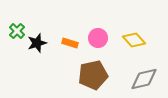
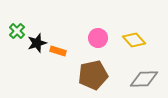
orange rectangle: moved 12 px left, 8 px down
gray diamond: rotated 12 degrees clockwise
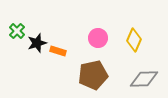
yellow diamond: rotated 65 degrees clockwise
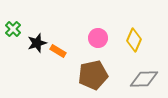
green cross: moved 4 px left, 2 px up
orange rectangle: rotated 14 degrees clockwise
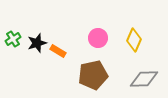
green cross: moved 10 px down; rotated 14 degrees clockwise
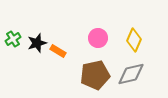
brown pentagon: moved 2 px right
gray diamond: moved 13 px left, 5 px up; rotated 12 degrees counterclockwise
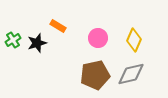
green cross: moved 1 px down
orange rectangle: moved 25 px up
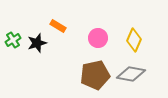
gray diamond: rotated 24 degrees clockwise
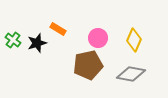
orange rectangle: moved 3 px down
green cross: rotated 21 degrees counterclockwise
brown pentagon: moved 7 px left, 10 px up
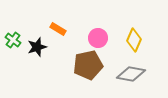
black star: moved 4 px down
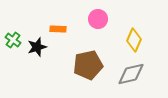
orange rectangle: rotated 28 degrees counterclockwise
pink circle: moved 19 px up
gray diamond: rotated 24 degrees counterclockwise
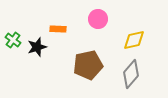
yellow diamond: rotated 55 degrees clockwise
gray diamond: rotated 36 degrees counterclockwise
